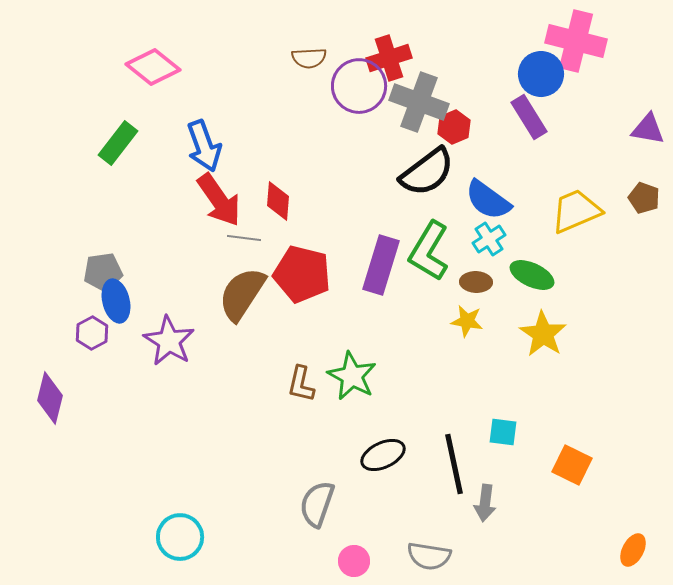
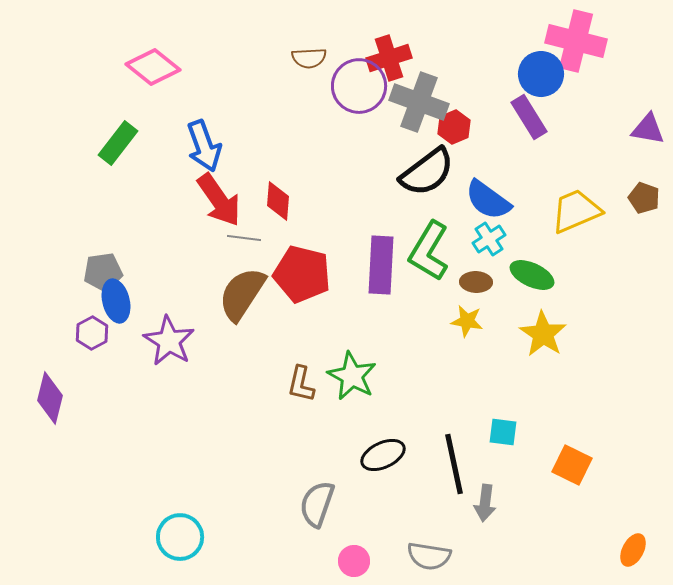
purple rectangle at (381, 265): rotated 14 degrees counterclockwise
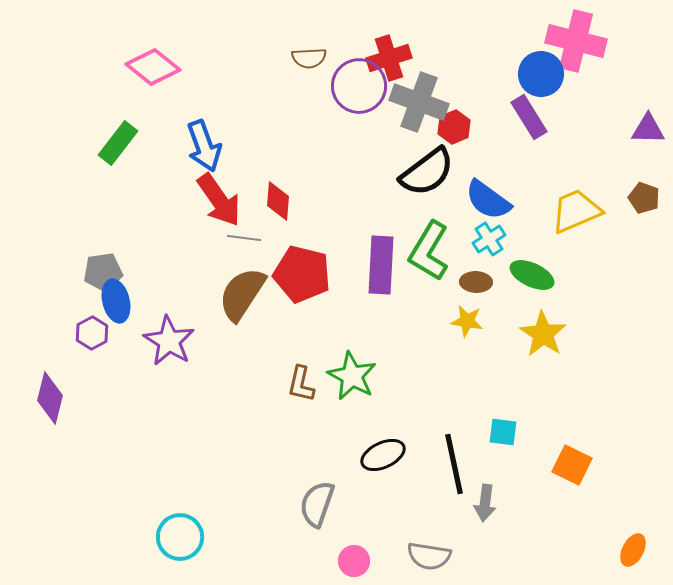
purple triangle at (648, 129): rotated 9 degrees counterclockwise
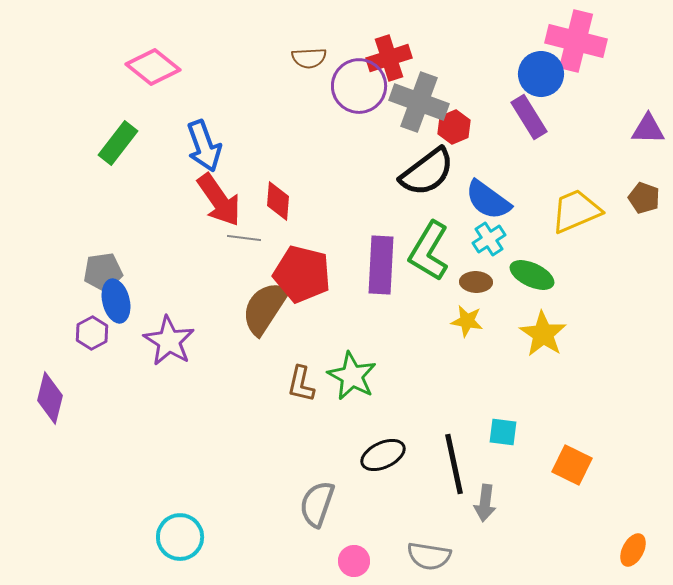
brown semicircle at (242, 294): moved 23 px right, 14 px down
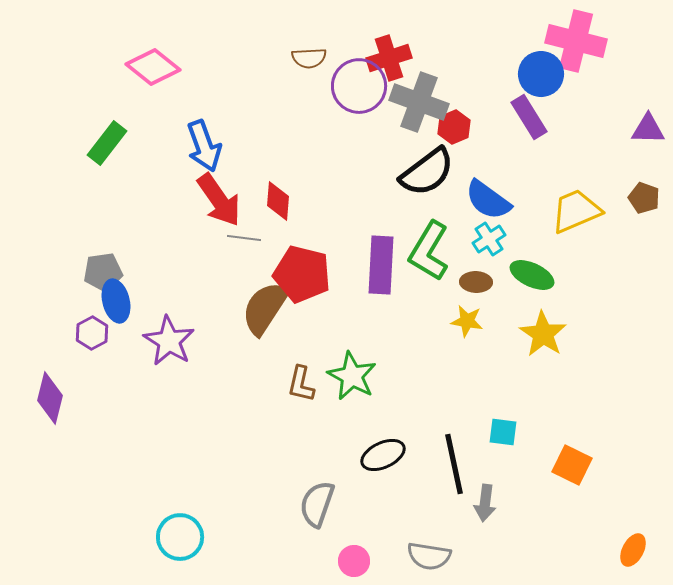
green rectangle at (118, 143): moved 11 px left
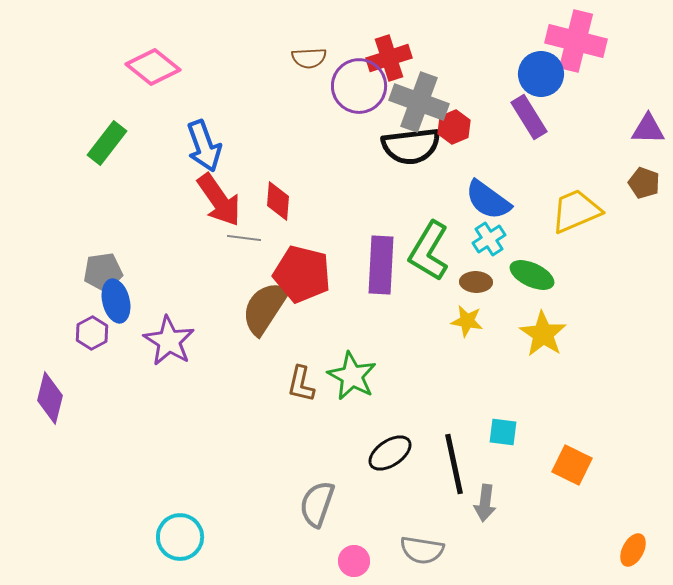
black semicircle at (427, 172): moved 16 px left, 26 px up; rotated 30 degrees clockwise
brown pentagon at (644, 198): moved 15 px up
black ellipse at (383, 455): moved 7 px right, 2 px up; rotated 9 degrees counterclockwise
gray semicircle at (429, 556): moved 7 px left, 6 px up
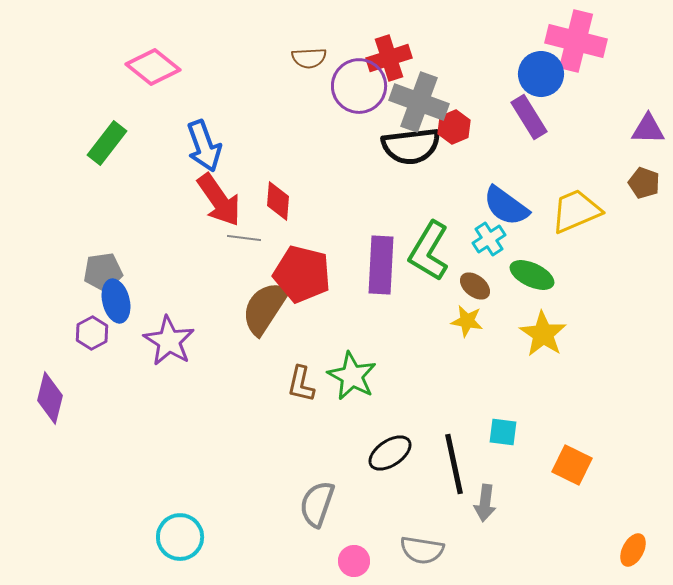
blue semicircle at (488, 200): moved 18 px right, 6 px down
brown ellipse at (476, 282): moved 1 px left, 4 px down; rotated 36 degrees clockwise
